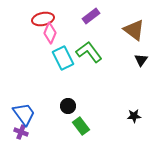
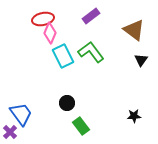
green L-shape: moved 2 px right
cyan rectangle: moved 2 px up
black circle: moved 1 px left, 3 px up
blue trapezoid: moved 3 px left
purple cross: moved 11 px left; rotated 24 degrees clockwise
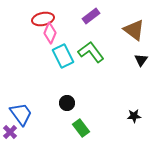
green rectangle: moved 2 px down
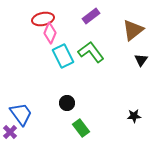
brown triangle: moved 1 px left; rotated 45 degrees clockwise
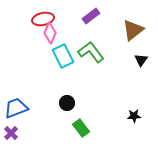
blue trapezoid: moved 5 px left, 6 px up; rotated 75 degrees counterclockwise
purple cross: moved 1 px right, 1 px down
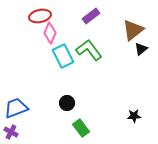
red ellipse: moved 3 px left, 3 px up
green L-shape: moved 2 px left, 2 px up
black triangle: moved 11 px up; rotated 16 degrees clockwise
purple cross: moved 1 px up; rotated 16 degrees counterclockwise
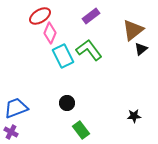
red ellipse: rotated 20 degrees counterclockwise
green rectangle: moved 2 px down
